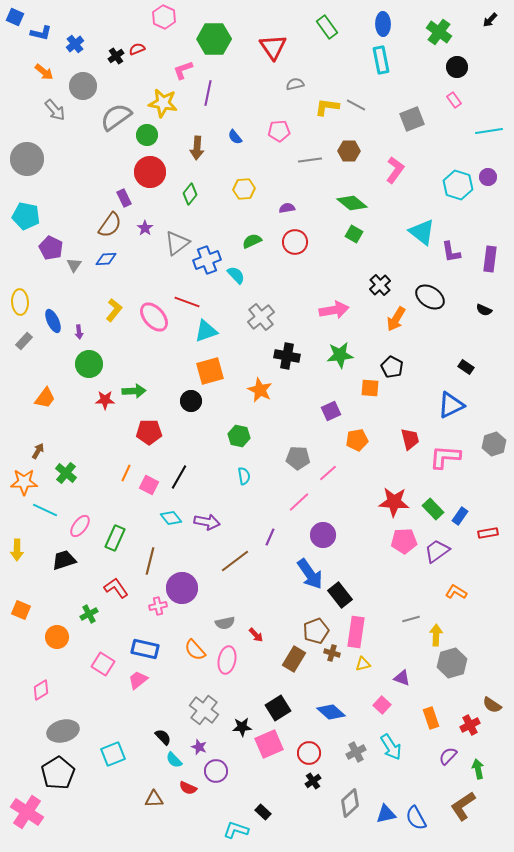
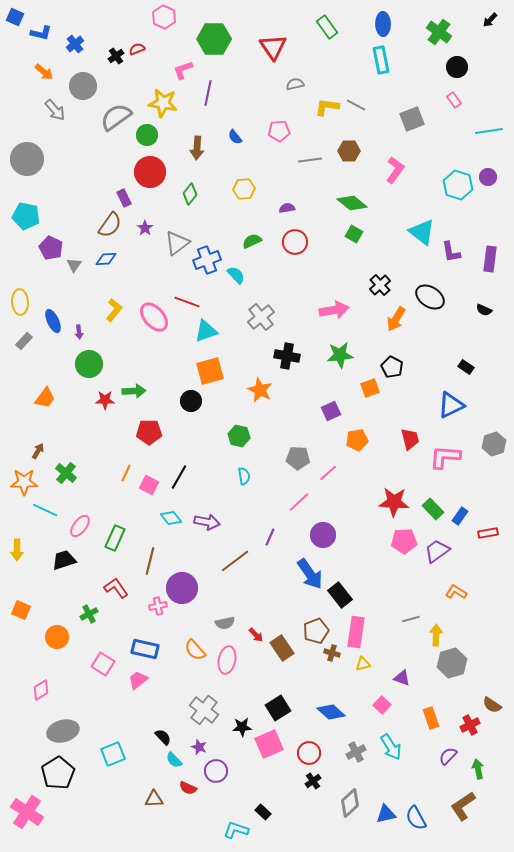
orange square at (370, 388): rotated 24 degrees counterclockwise
brown rectangle at (294, 659): moved 12 px left, 11 px up; rotated 65 degrees counterclockwise
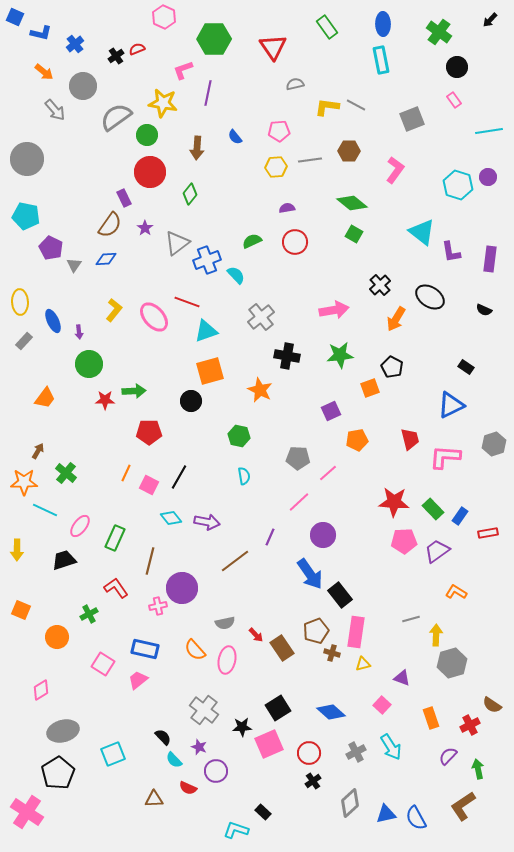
yellow hexagon at (244, 189): moved 32 px right, 22 px up
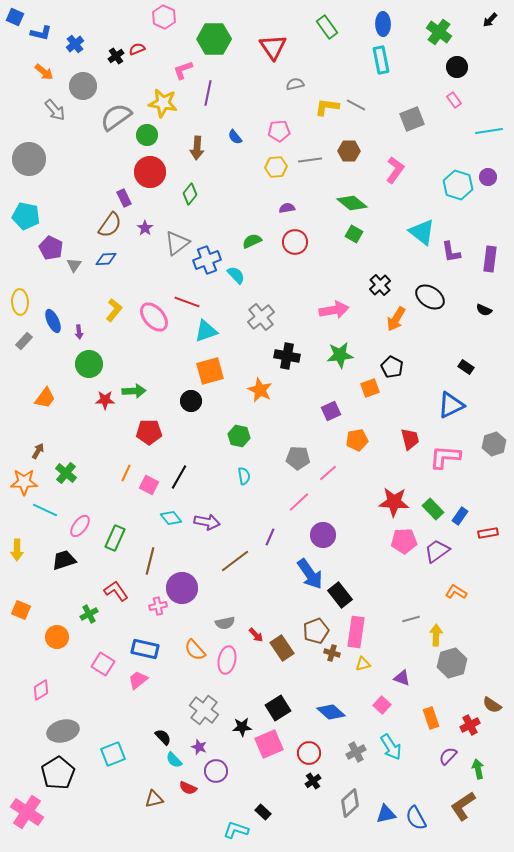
gray circle at (27, 159): moved 2 px right
red L-shape at (116, 588): moved 3 px down
brown triangle at (154, 799): rotated 12 degrees counterclockwise
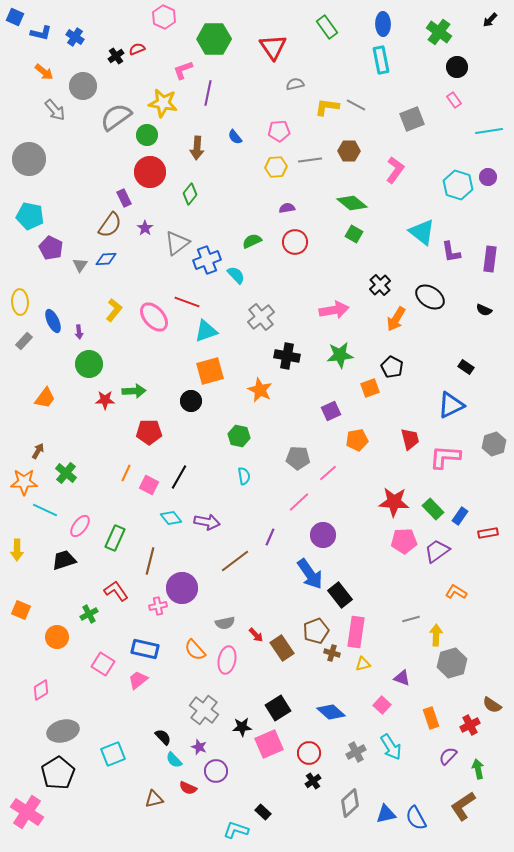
blue cross at (75, 44): moved 7 px up; rotated 18 degrees counterclockwise
cyan pentagon at (26, 216): moved 4 px right
gray triangle at (74, 265): moved 6 px right
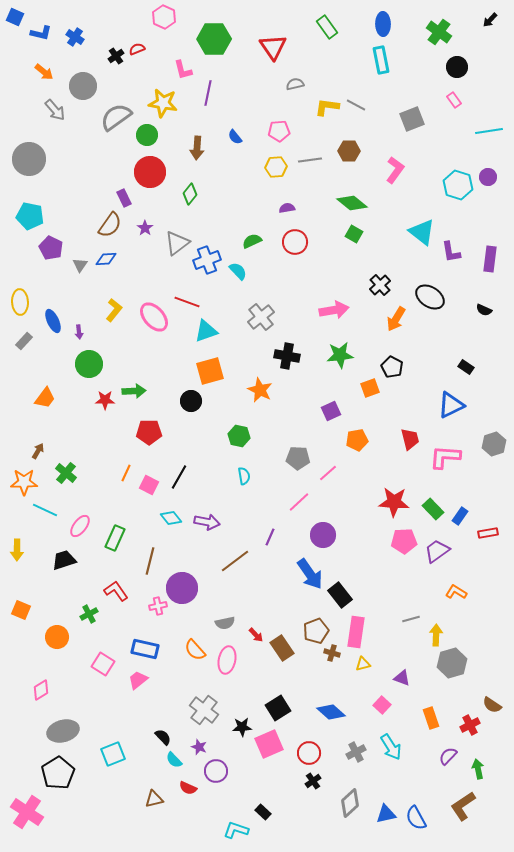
pink L-shape at (183, 70): rotated 85 degrees counterclockwise
cyan semicircle at (236, 275): moved 2 px right, 4 px up
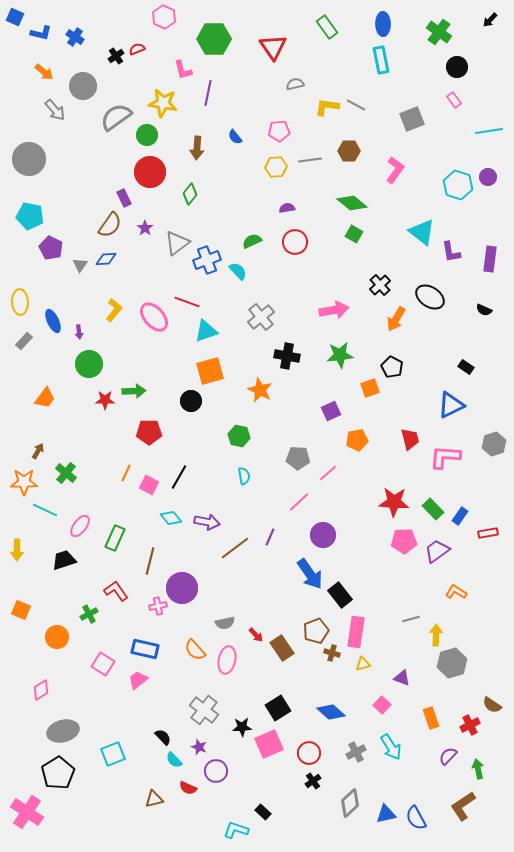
brown line at (235, 561): moved 13 px up
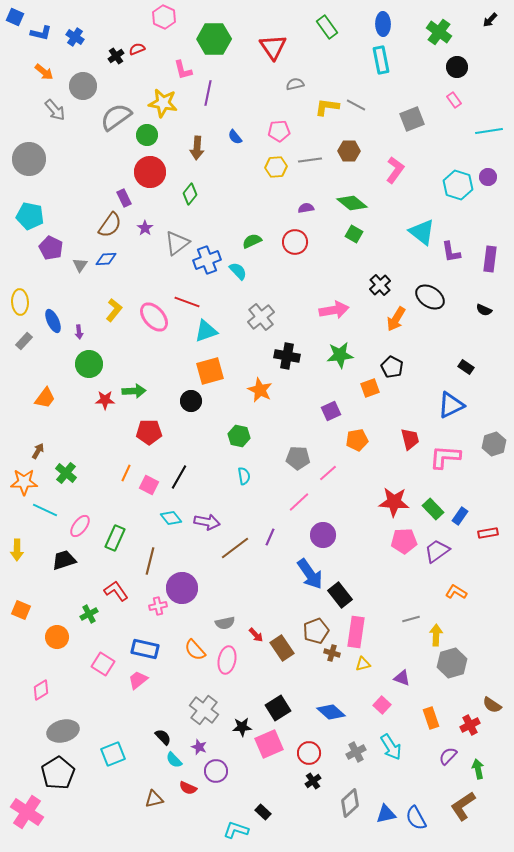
purple semicircle at (287, 208): moved 19 px right
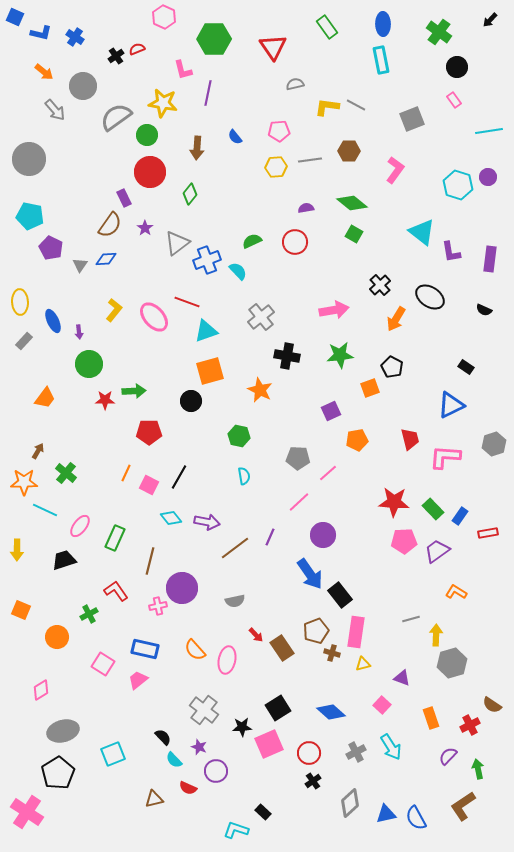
gray semicircle at (225, 623): moved 10 px right, 22 px up
